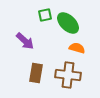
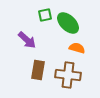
purple arrow: moved 2 px right, 1 px up
brown rectangle: moved 2 px right, 3 px up
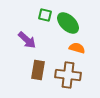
green square: rotated 24 degrees clockwise
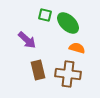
brown rectangle: rotated 24 degrees counterclockwise
brown cross: moved 1 px up
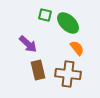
purple arrow: moved 1 px right, 4 px down
orange semicircle: rotated 35 degrees clockwise
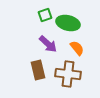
green square: rotated 32 degrees counterclockwise
green ellipse: rotated 30 degrees counterclockwise
purple arrow: moved 20 px right
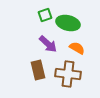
orange semicircle: rotated 21 degrees counterclockwise
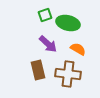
orange semicircle: moved 1 px right, 1 px down
